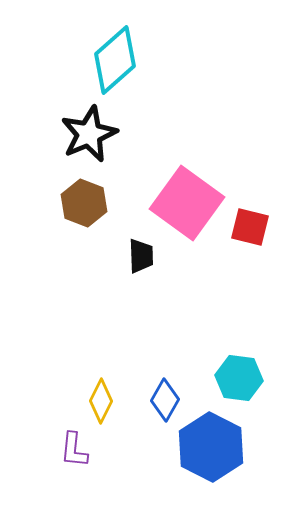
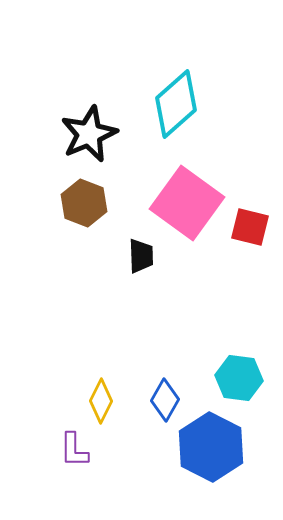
cyan diamond: moved 61 px right, 44 px down
purple L-shape: rotated 6 degrees counterclockwise
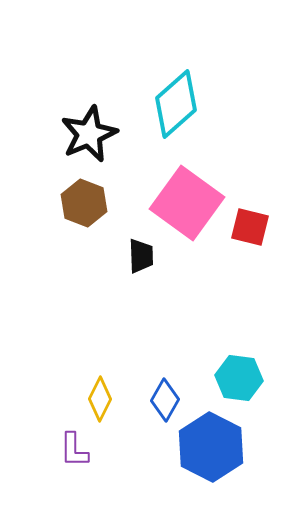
yellow diamond: moved 1 px left, 2 px up
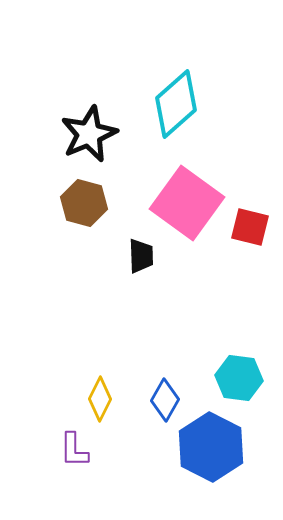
brown hexagon: rotated 6 degrees counterclockwise
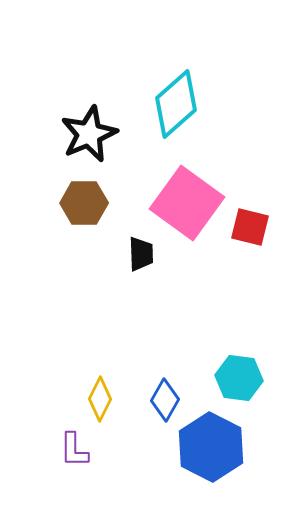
brown hexagon: rotated 15 degrees counterclockwise
black trapezoid: moved 2 px up
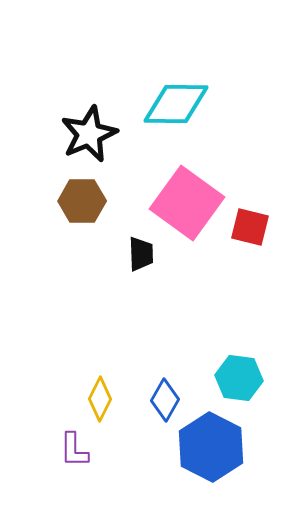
cyan diamond: rotated 42 degrees clockwise
brown hexagon: moved 2 px left, 2 px up
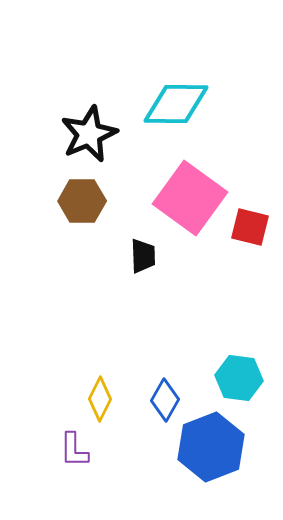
pink square: moved 3 px right, 5 px up
black trapezoid: moved 2 px right, 2 px down
blue hexagon: rotated 12 degrees clockwise
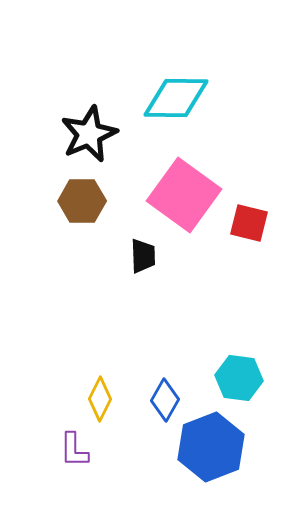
cyan diamond: moved 6 px up
pink square: moved 6 px left, 3 px up
red square: moved 1 px left, 4 px up
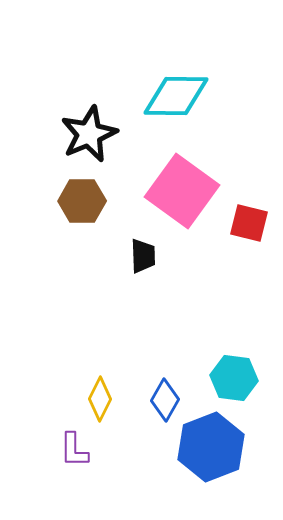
cyan diamond: moved 2 px up
pink square: moved 2 px left, 4 px up
cyan hexagon: moved 5 px left
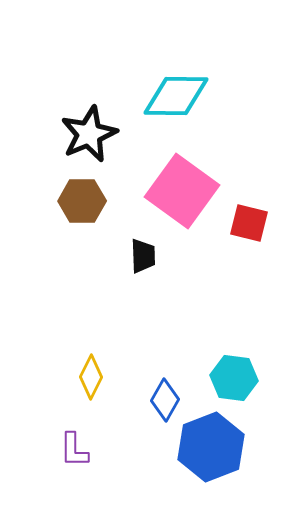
yellow diamond: moved 9 px left, 22 px up
